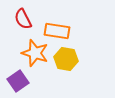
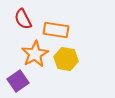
orange rectangle: moved 1 px left, 1 px up
orange star: moved 1 px down; rotated 24 degrees clockwise
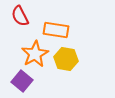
red semicircle: moved 3 px left, 3 px up
purple square: moved 4 px right; rotated 15 degrees counterclockwise
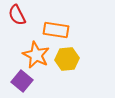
red semicircle: moved 3 px left, 1 px up
orange star: moved 1 px right, 1 px down; rotated 16 degrees counterclockwise
yellow hexagon: moved 1 px right; rotated 15 degrees counterclockwise
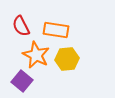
red semicircle: moved 4 px right, 11 px down
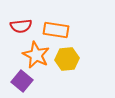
red semicircle: rotated 70 degrees counterclockwise
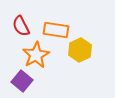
red semicircle: rotated 70 degrees clockwise
orange star: rotated 16 degrees clockwise
yellow hexagon: moved 13 px right, 9 px up; rotated 20 degrees counterclockwise
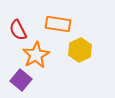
red semicircle: moved 3 px left, 4 px down
orange rectangle: moved 2 px right, 6 px up
purple square: moved 1 px left, 1 px up
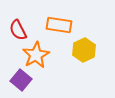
orange rectangle: moved 1 px right, 1 px down
yellow hexagon: moved 4 px right
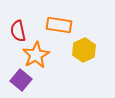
red semicircle: moved 1 px down; rotated 15 degrees clockwise
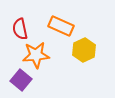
orange rectangle: moved 2 px right, 1 px down; rotated 15 degrees clockwise
red semicircle: moved 2 px right, 2 px up
orange star: rotated 24 degrees clockwise
